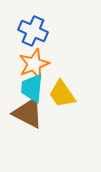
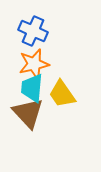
orange star: rotated 8 degrees clockwise
brown triangle: rotated 20 degrees clockwise
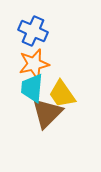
brown triangle: moved 19 px right; rotated 28 degrees clockwise
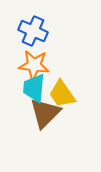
orange star: moved 1 px down; rotated 20 degrees clockwise
cyan trapezoid: moved 2 px right
brown triangle: moved 2 px left
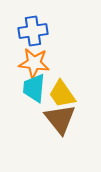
blue cross: rotated 32 degrees counterclockwise
orange star: moved 2 px up
brown triangle: moved 15 px right, 6 px down; rotated 24 degrees counterclockwise
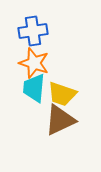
orange star: rotated 12 degrees clockwise
yellow trapezoid: rotated 36 degrees counterclockwise
brown triangle: moved 1 px down; rotated 44 degrees clockwise
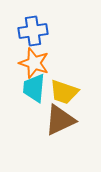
yellow trapezoid: moved 2 px right, 2 px up
